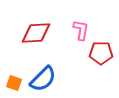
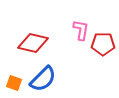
red diamond: moved 3 px left, 10 px down; rotated 16 degrees clockwise
red pentagon: moved 2 px right, 9 px up
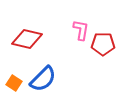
red diamond: moved 6 px left, 4 px up
orange square: rotated 14 degrees clockwise
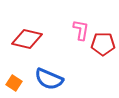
blue semicircle: moved 6 px right; rotated 68 degrees clockwise
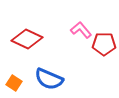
pink L-shape: rotated 50 degrees counterclockwise
red diamond: rotated 12 degrees clockwise
red pentagon: moved 1 px right
